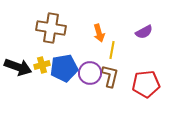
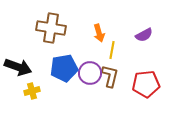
purple semicircle: moved 3 px down
yellow cross: moved 10 px left, 26 px down
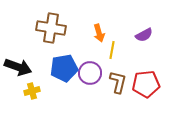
brown L-shape: moved 8 px right, 6 px down
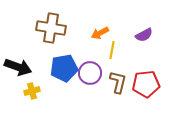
orange arrow: moved 1 px right; rotated 78 degrees clockwise
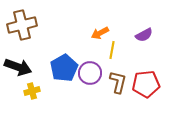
brown cross: moved 29 px left, 3 px up; rotated 24 degrees counterclockwise
blue pentagon: rotated 20 degrees counterclockwise
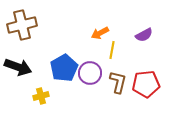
yellow cross: moved 9 px right, 5 px down
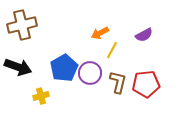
yellow line: rotated 18 degrees clockwise
